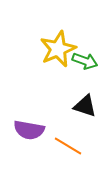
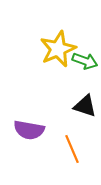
orange line: moved 4 px right, 3 px down; rotated 36 degrees clockwise
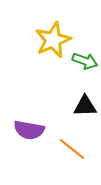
yellow star: moved 5 px left, 9 px up
black triangle: rotated 20 degrees counterclockwise
orange line: rotated 28 degrees counterclockwise
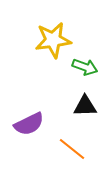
yellow star: rotated 15 degrees clockwise
green arrow: moved 6 px down
purple semicircle: moved 6 px up; rotated 36 degrees counterclockwise
